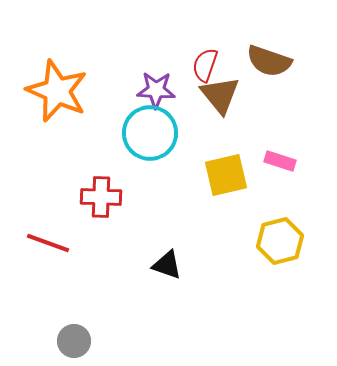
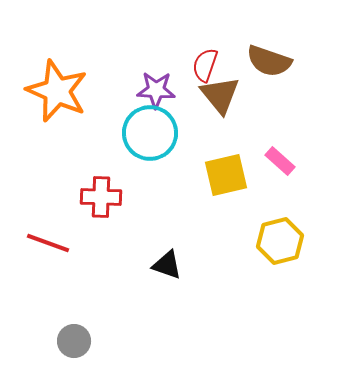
pink rectangle: rotated 24 degrees clockwise
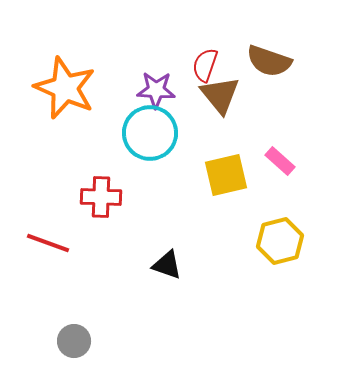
orange star: moved 8 px right, 3 px up
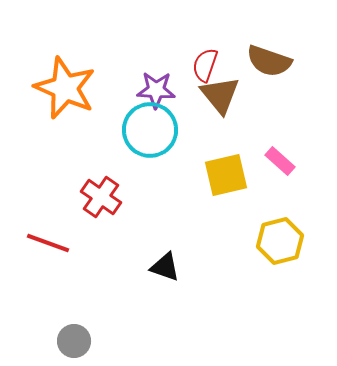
cyan circle: moved 3 px up
red cross: rotated 33 degrees clockwise
black triangle: moved 2 px left, 2 px down
